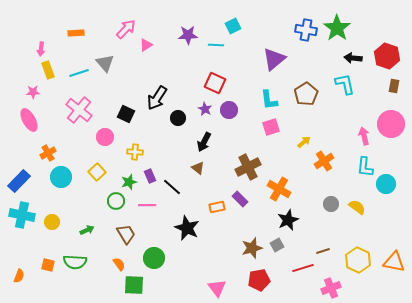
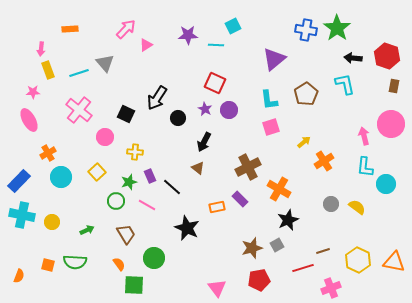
orange rectangle at (76, 33): moved 6 px left, 4 px up
pink line at (147, 205): rotated 30 degrees clockwise
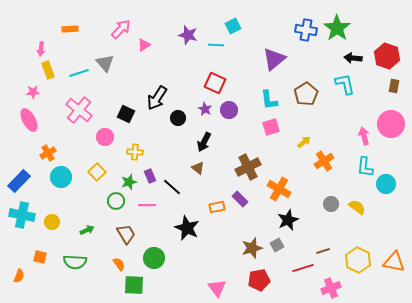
pink arrow at (126, 29): moved 5 px left
purple star at (188, 35): rotated 18 degrees clockwise
pink triangle at (146, 45): moved 2 px left
pink line at (147, 205): rotated 30 degrees counterclockwise
orange square at (48, 265): moved 8 px left, 8 px up
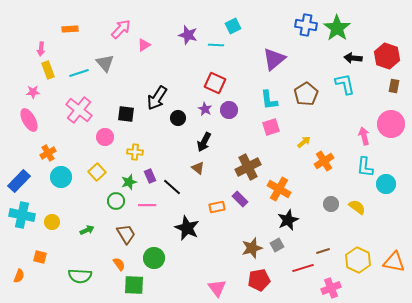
blue cross at (306, 30): moved 5 px up
black square at (126, 114): rotated 18 degrees counterclockwise
green semicircle at (75, 262): moved 5 px right, 14 px down
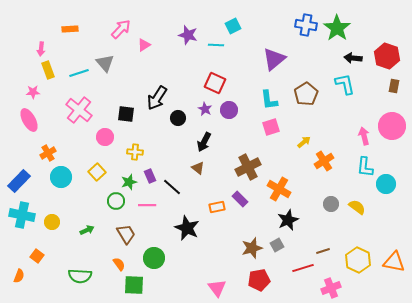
pink circle at (391, 124): moved 1 px right, 2 px down
orange square at (40, 257): moved 3 px left, 1 px up; rotated 24 degrees clockwise
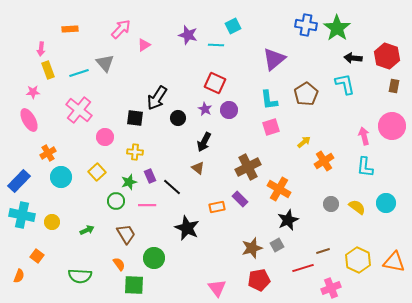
black square at (126, 114): moved 9 px right, 4 px down
cyan circle at (386, 184): moved 19 px down
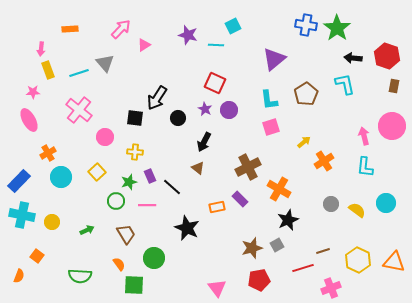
yellow semicircle at (357, 207): moved 3 px down
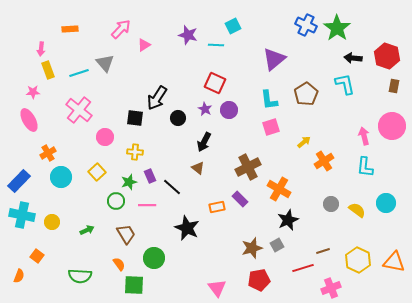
blue cross at (306, 25): rotated 15 degrees clockwise
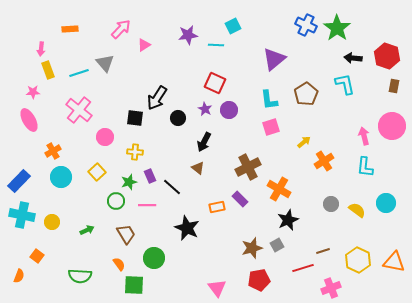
purple star at (188, 35): rotated 24 degrees counterclockwise
orange cross at (48, 153): moved 5 px right, 2 px up
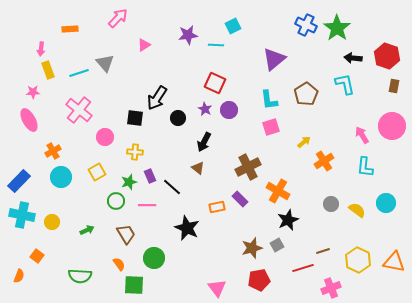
pink arrow at (121, 29): moved 3 px left, 11 px up
pink arrow at (364, 136): moved 2 px left, 1 px up; rotated 18 degrees counterclockwise
yellow square at (97, 172): rotated 12 degrees clockwise
orange cross at (279, 189): moved 1 px left, 2 px down
